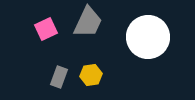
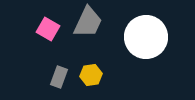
pink square: moved 2 px right; rotated 35 degrees counterclockwise
white circle: moved 2 px left
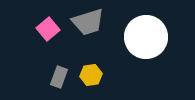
gray trapezoid: rotated 48 degrees clockwise
pink square: rotated 20 degrees clockwise
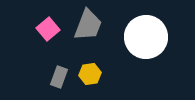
gray trapezoid: moved 3 px down; rotated 52 degrees counterclockwise
yellow hexagon: moved 1 px left, 1 px up
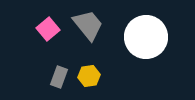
gray trapezoid: rotated 60 degrees counterclockwise
yellow hexagon: moved 1 px left, 2 px down
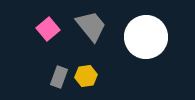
gray trapezoid: moved 3 px right, 1 px down
yellow hexagon: moved 3 px left
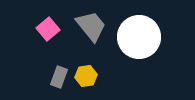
white circle: moved 7 px left
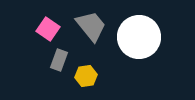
pink square: rotated 15 degrees counterclockwise
gray rectangle: moved 17 px up
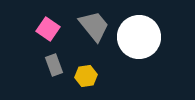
gray trapezoid: moved 3 px right
gray rectangle: moved 5 px left, 5 px down; rotated 40 degrees counterclockwise
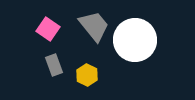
white circle: moved 4 px left, 3 px down
yellow hexagon: moved 1 px right, 1 px up; rotated 25 degrees counterclockwise
